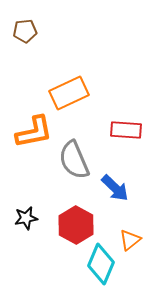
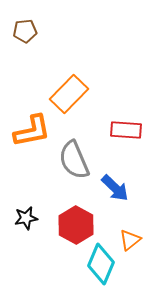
orange rectangle: moved 1 px down; rotated 21 degrees counterclockwise
orange L-shape: moved 2 px left, 1 px up
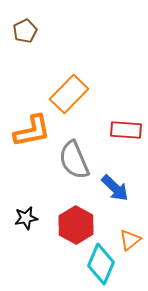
brown pentagon: rotated 20 degrees counterclockwise
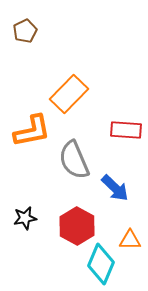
black star: moved 1 px left
red hexagon: moved 1 px right, 1 px down
orange triangle: rotated 40 degrees clockwise
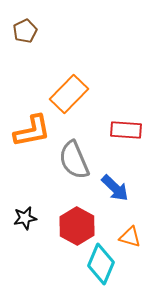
orange triangle: moved 3 px up; rotated 15 degrees clockwise
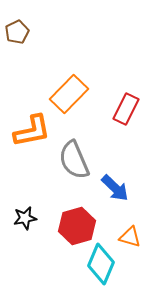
brown pentagon: moved 8 px left, 1 px down
red rectangle: moved 21 px up; rotated 68 degrees counterclockwise
red hexagon: rotated 15 degrees clockwise
